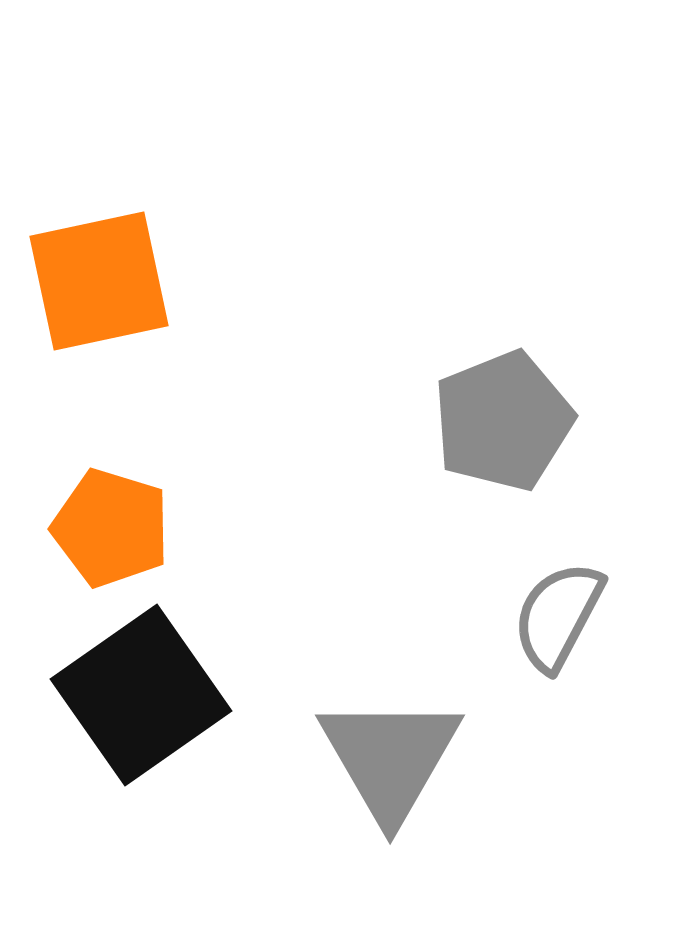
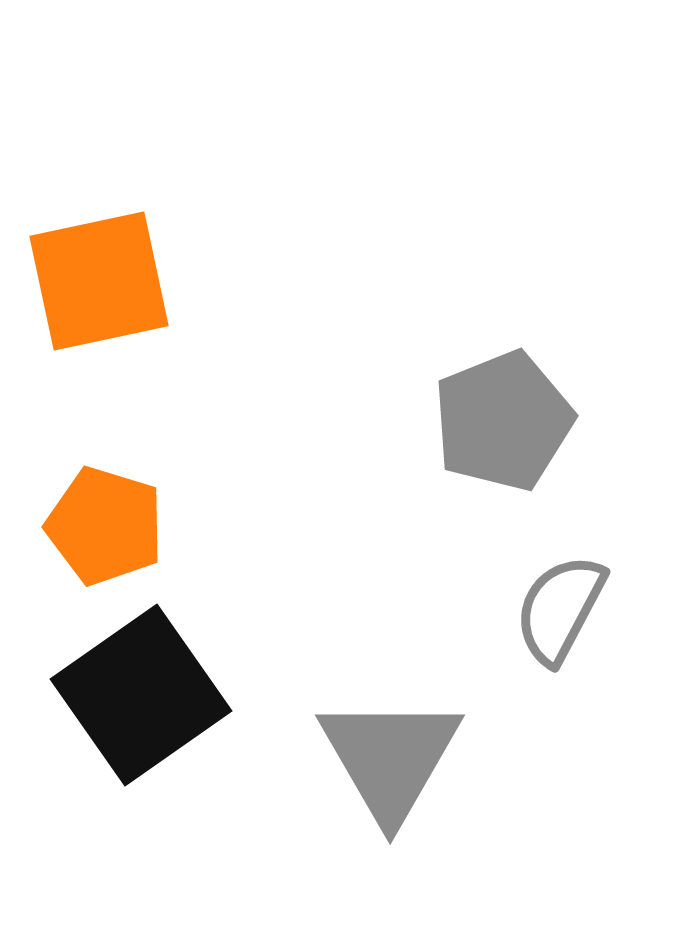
orange pentagon: moved 6 px left, 2 px up
gray semicircle: moved 2 px right, 7 px up
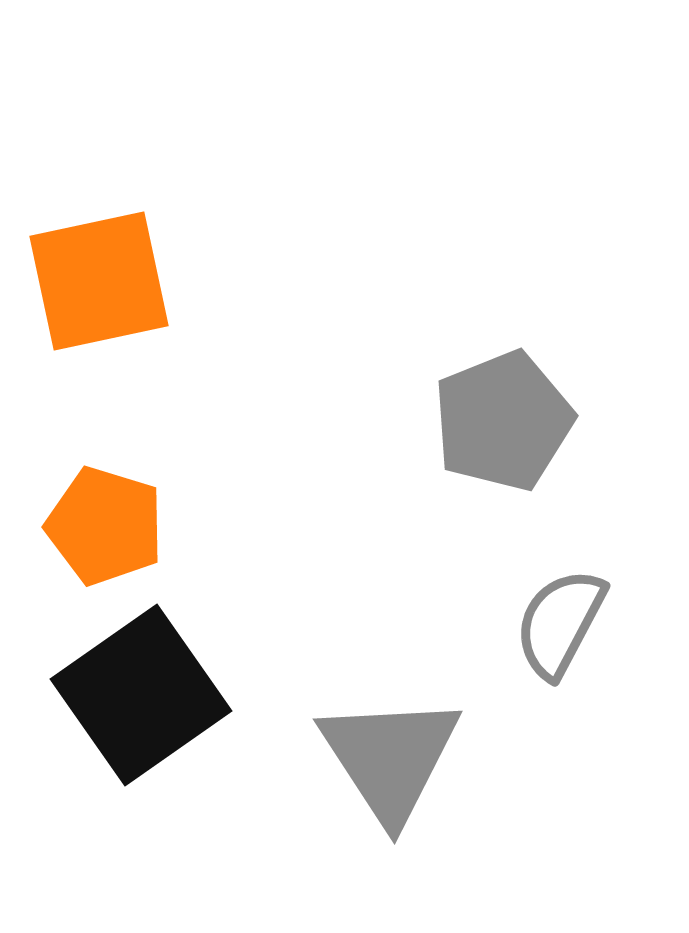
gray semicircle: moved 14 px down
gray triangle: rotated 3 degrees counterclockwise
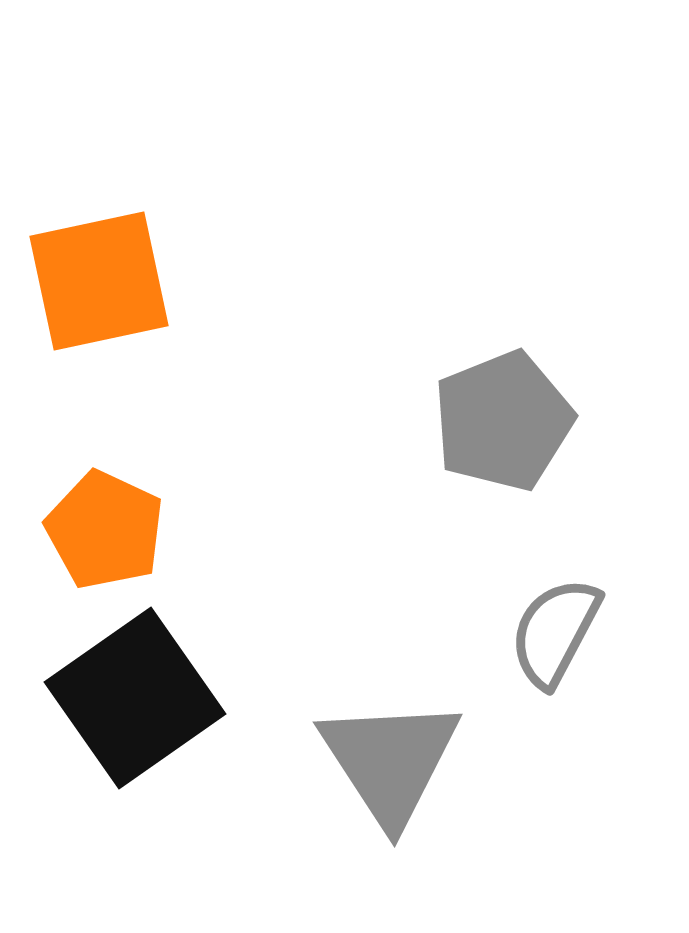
orange pentagon: moved 4 px down; rotated 8 degrees clockwise
gray semicircle: moved 5 px left, 9 px down
black square: moved 6 px left, 3 px down
gray triangle: moved 3 px down
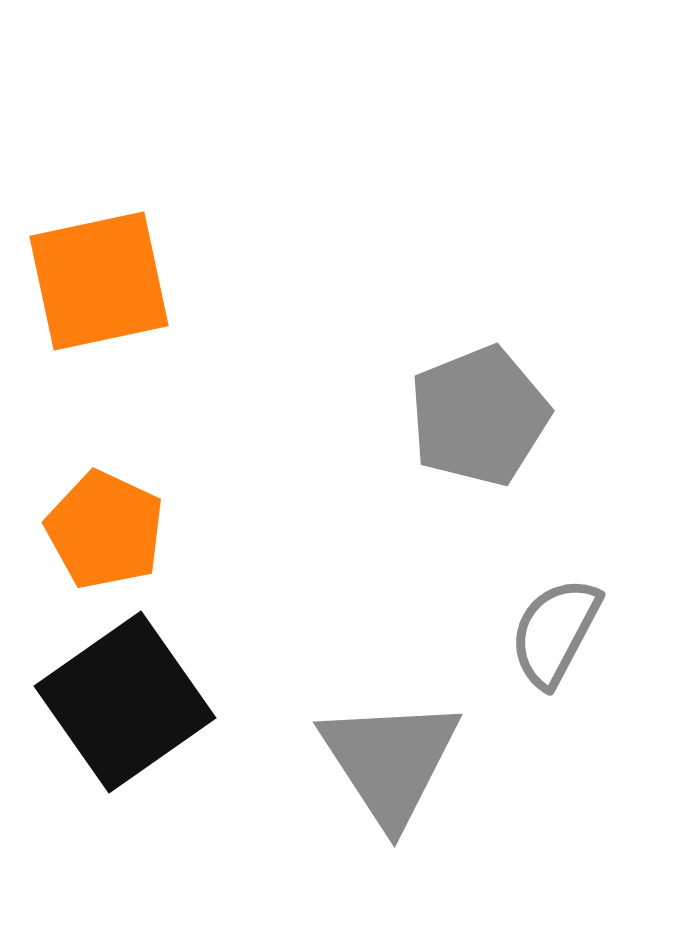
gray pentagon: moved 24 px left, 5 px up
black square: moved 10 px left, 4 px down
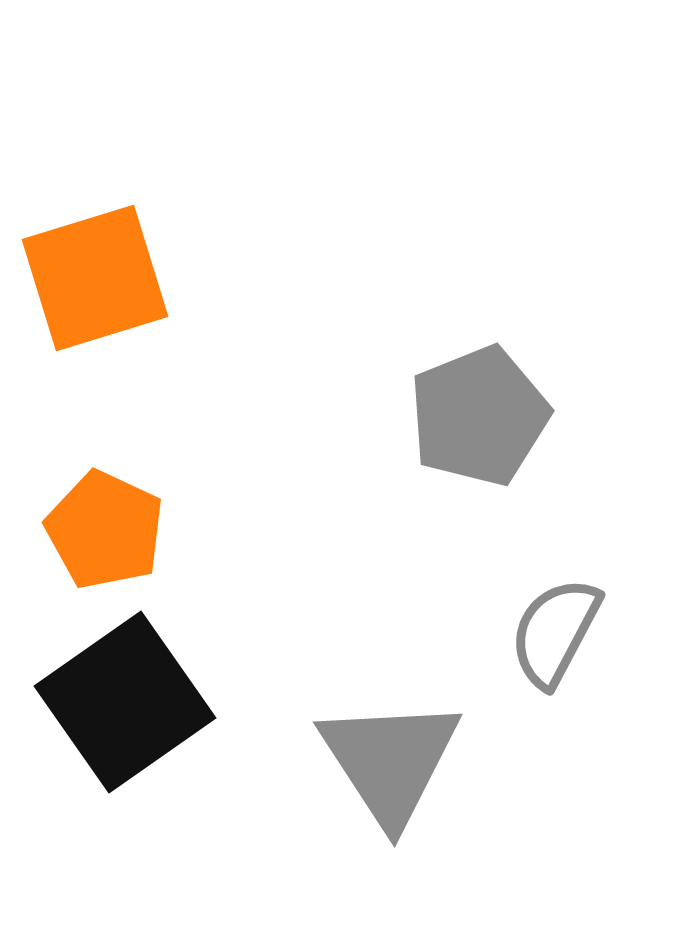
orange square: moved 4 px left, 3 px up; rotated 5 degrees counterclockwise
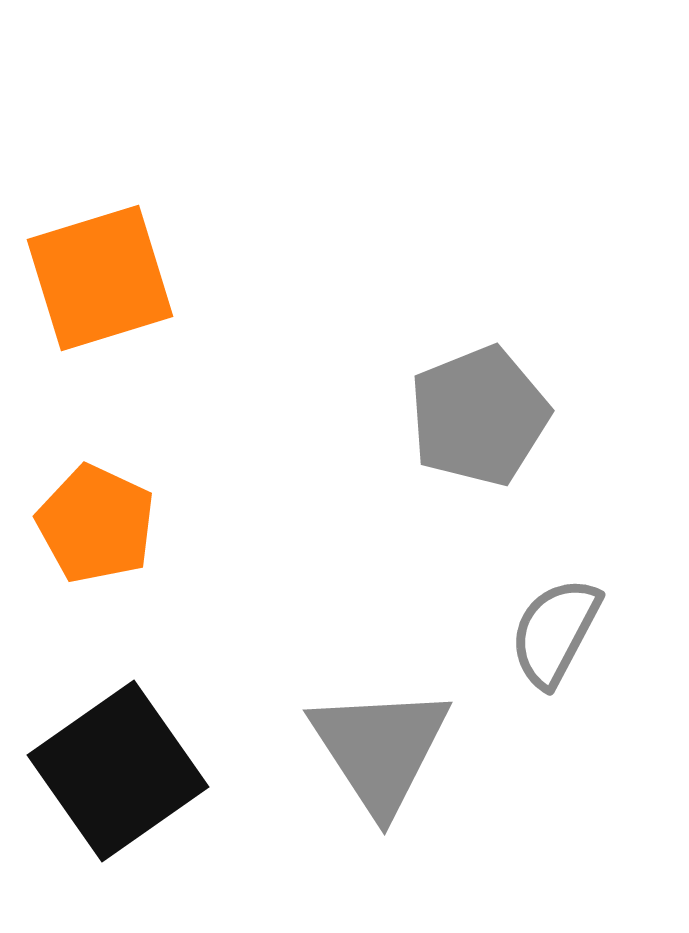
orange square: moved 5 px right
orange pentagon: moved 9 px left, 6 px up
black square: moved 7 px left, 69 px down
gray triangle: moved 10 px left, 12 px up
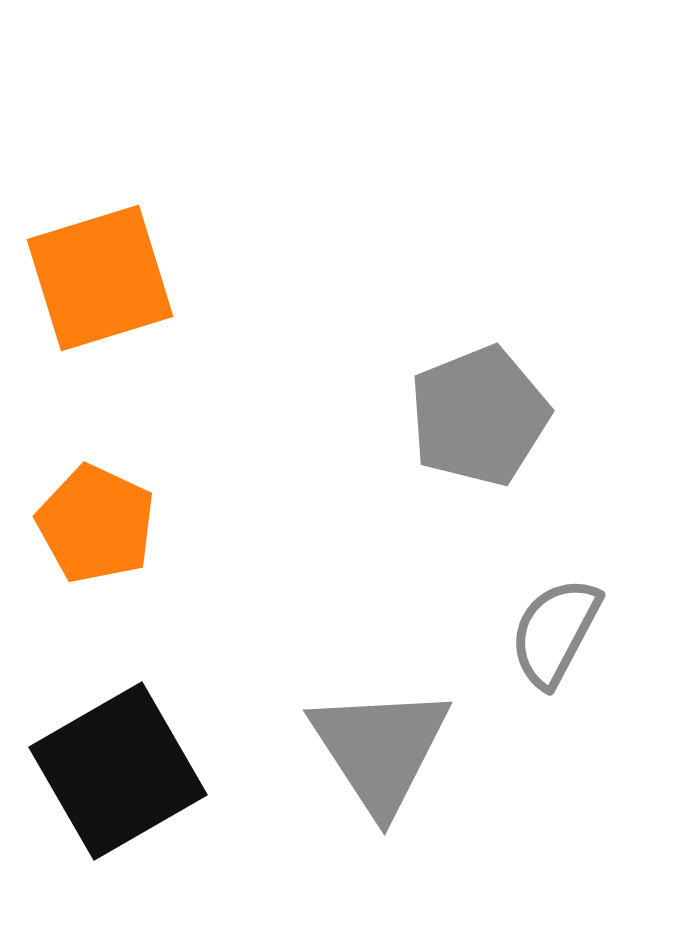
black square: rotated 5 degrees clockwise
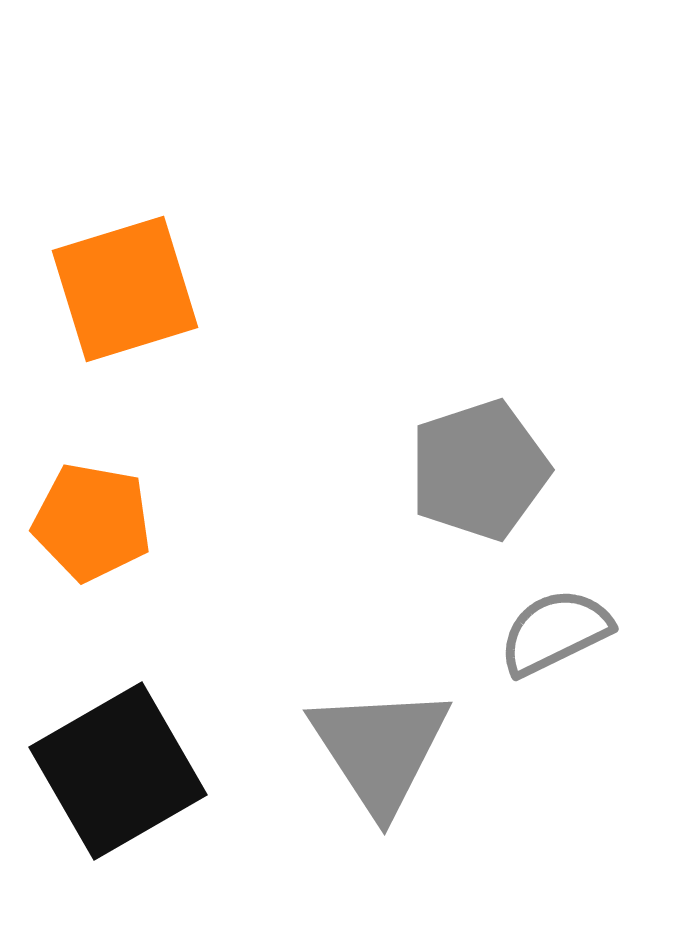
orange square: moved 25 px right, 11 px down
gray pentagon: moved 54 px down; rotated 4 degrees clockwise
orange pentagon: moved 4 px left, 2 px up; rotated 15 degrees counterclockwise
gray semicircle: rotated 36 degrees clockwise
